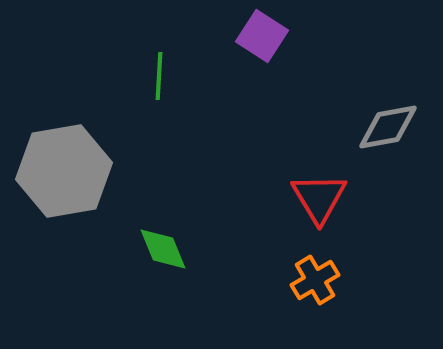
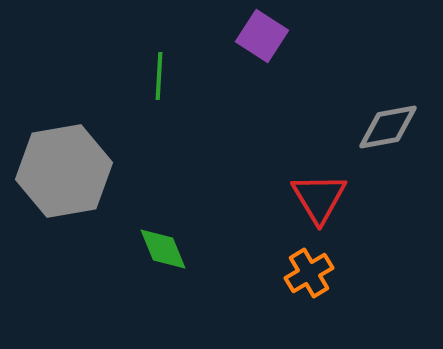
orange cross: moved 6 px left, 7 px up
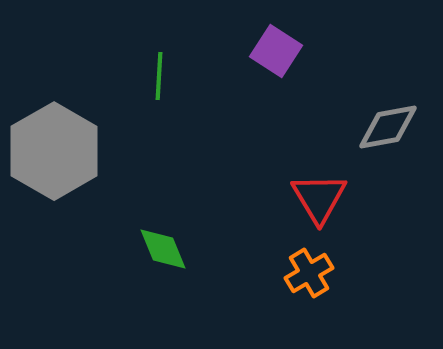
purple square: moved 14 px right, 15 px down
gray hexagon: moved 10 px left, 20 px up; rotated 20 degrees counterclockwise
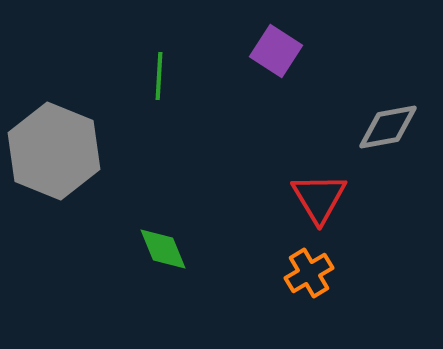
gray hexagon: rotated 8 degrees counterclockwise
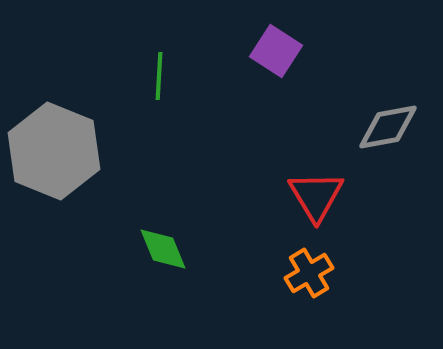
red triangle: moved 3 px left, 2 px up
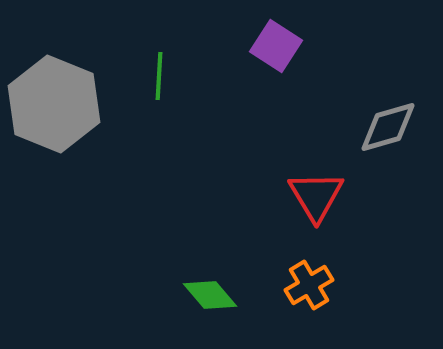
purple square: moved 5 px up
gray diamond: rotated 6 degrees counterclockwise
gray hexagon: moved 47 px up
green diamond: moved 47 px right, 46 px down; rotated 18 degrees counterclockwise
orange cross: moved 12 px down
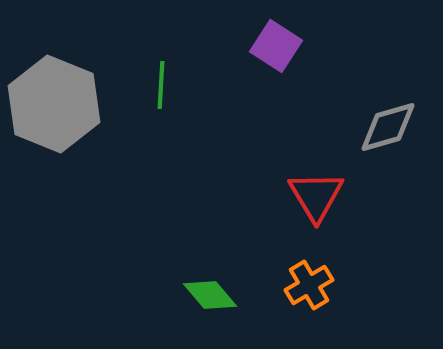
green line: moved 2 px right, 9 px down
